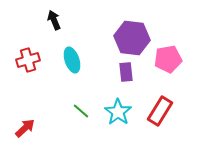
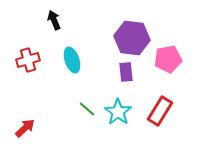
green line: moved 6 px right, 2 px up
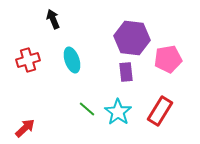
black arrow: moved 1 px left, 1 px up
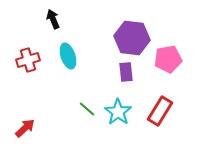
cyan ellipse: moved 4 px left, 4 px up
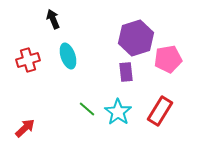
purple hexagon: moved 4 px right; rotated 24 degrees counterclockwise
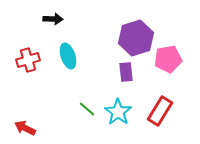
black arrow: rotated 114 degrees clockwise
red arrow: rotated 110 degrees counterclockwise
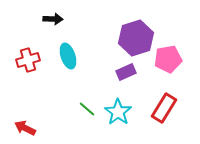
purple rectangle: rotated 72 degrees clockwise
red rectangle: moved 4 px right, 3 px up
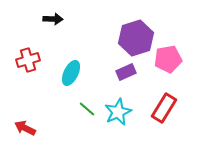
cyan ellipse: moved 3 px right, 17 px down; rotated 45 degrees clockwise
cyan star: rotated 12 degrees clockwise
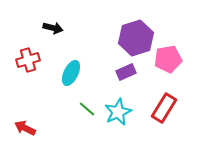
black arrow: moved 9 px down; rotated 12 degrees clockwise
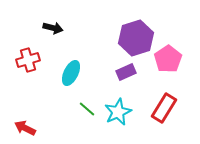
pink pentagon: rotated 24 degrees counterclockwise
